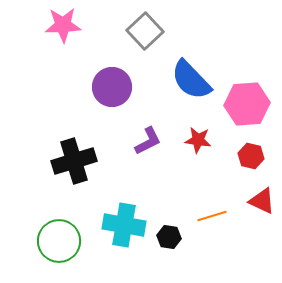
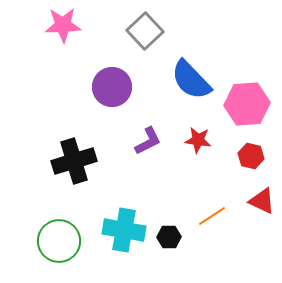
orange line: rotated 16 degrees counterclockwise
cyan cross: moved 5 px down
black hexagon: rotated 10 degrees counterclockwise
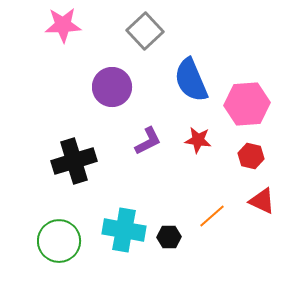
blue semicircle: rotated 21 degrees clockwise
orange line: rotated 8 degrees counterclockwise
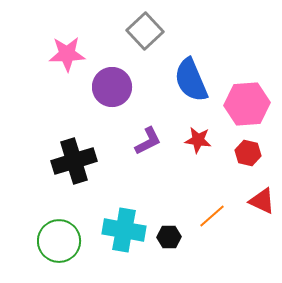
pink star: moved 4 px right, 29 px down
red hexagon: moved 3 px left, 3 px up
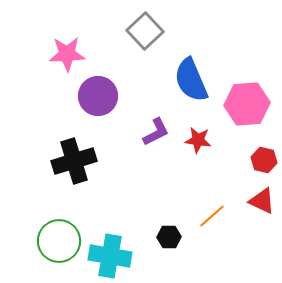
purple circle: moved 14 px left, 9 px down
purple L-shape: moved 8 px right, 9 px up
red hexagon: moved 16 px right, 7 px down
cyan cross: moved 14 px left, 26 px down
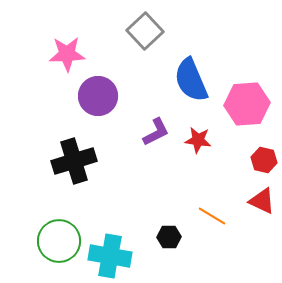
orange line: rotated 72 degrees clockwise
